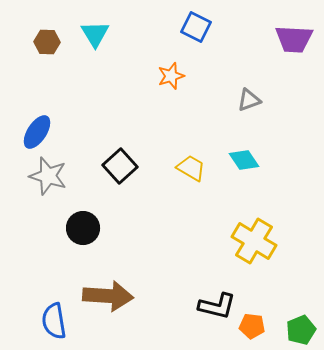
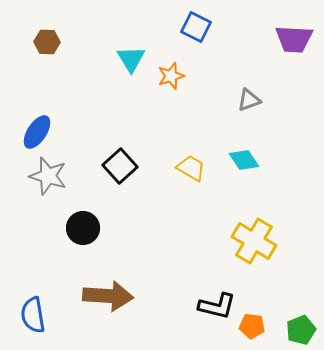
cyan triangle: moved 36 px right, 25 px down
blue semicircle: moved 21 px left, 6 px up
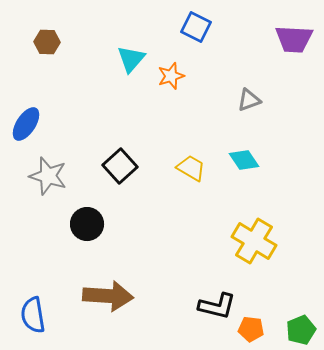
cyan triangle: rotated 12 degrees clockwise
blue ellipse: moved 11 px left, 8 px up
black circle: moved 4 px right, 4 px up
orange pentagon: moved 1 px left, 3 px down
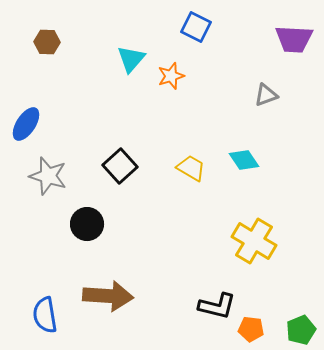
gray triangle: moved 17 px right, 5 px up
blue semicircle: moved 12 px right
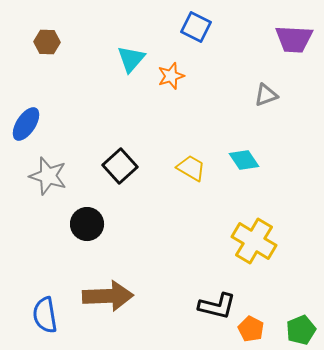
brown arrow: rotated 6 degrees counterclockwise
orange pentagon: rotated 20 degrees clockwise
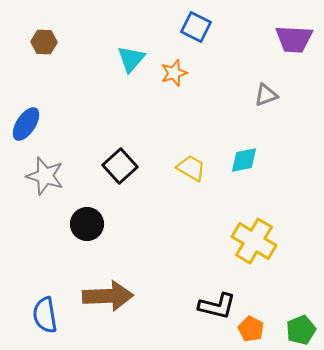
brown hexagon: moved 3 px left
orange star: moved 3 px right, 3 px up
cyan diamond: rotated 68 degrees counterclockwise
gray star: moved 3 px left
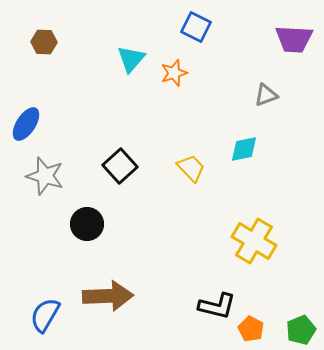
cyan diamond: moved 11 px up
yellow trapezoid: rotated 16 degrees clockwise
blue semicircle: rotated 39 degrees clockwise
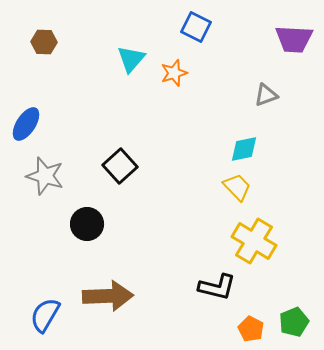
yellow trapezoid: moved 46 px right, 19 px down
black L-shape: moved 19 px up
green pentagon: moved 7 px left, 8 px up
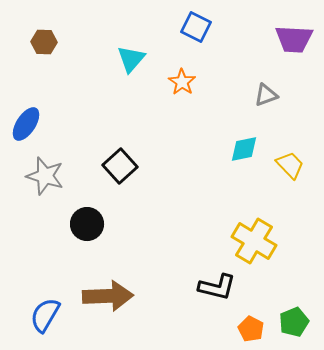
orange star: moved 8 px right, 9 px down; rotated 20 degrees counterclockwise
yellow trapezoid: moved 53 px right, 22 px up
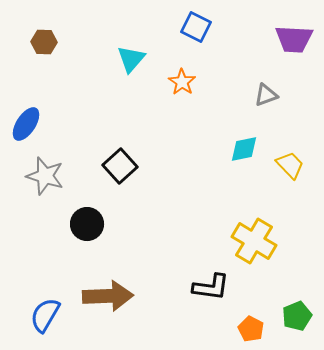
black L-shape: moved 6 px left; rotated 6 degrees counterclockwise
green pentagon: moved 3 px right, 6 px up
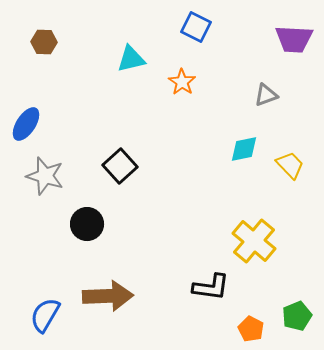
cyan triangle: rotated 36 degrees clockwise
yellow cross: rotated 9 degrees clockwise
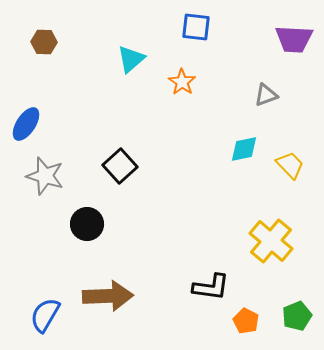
blue square: rotated 20 degrees counterclockwise
cyan triangle: rotated 28 degrees counterclockwise
yellow cross: moved 17 px right
orange pentagon: moved 5 px left, 8 px up
